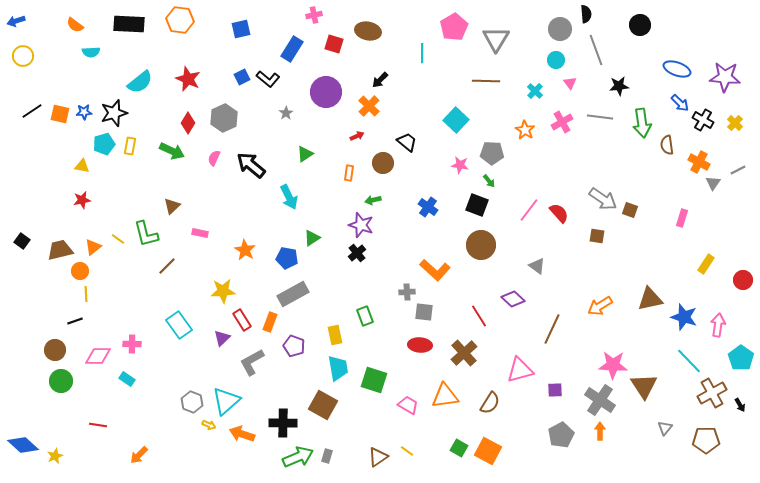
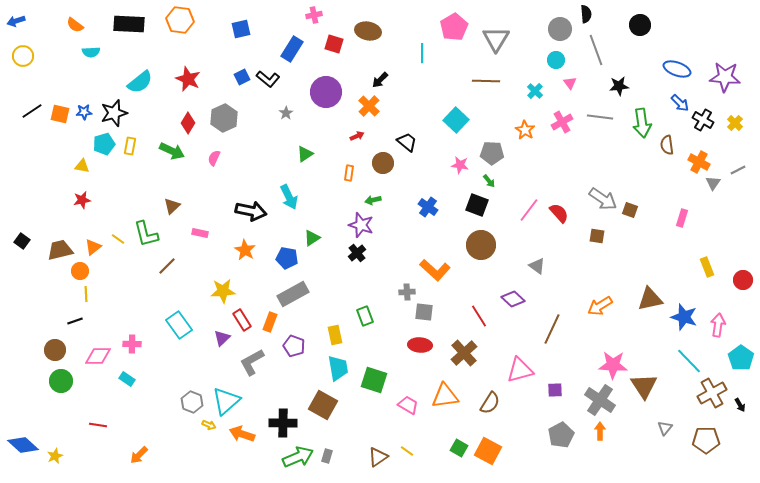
black arrow at (251, 165): moved 46 px down; rotated 152 degrees clockwise
yellow rectangle at (706, 264): moved 1 px right, 3 px down; rotated 54 degrees counterclockwise
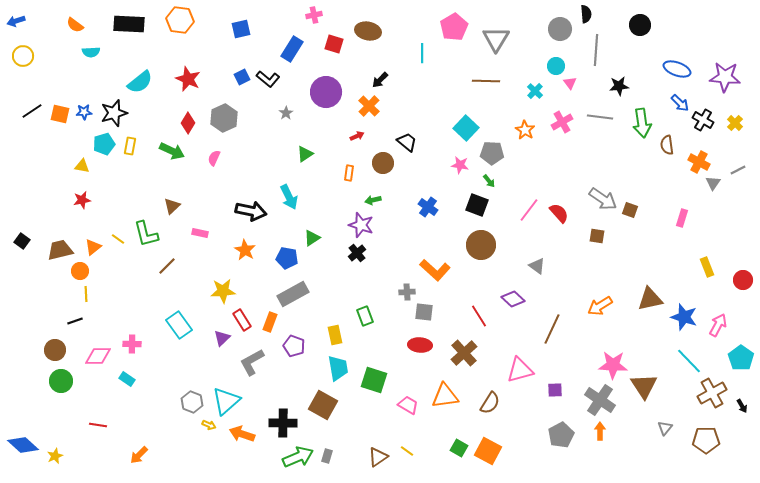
gray line at (596, 50): rotated 24 degrees clockwise
cyan circle at (556, 60): moved 6 px down
cyan square at (456, 120): moved 10 px right, 8 px down
pink arrow at (718, 325): rotated 20 degrees clockwise
black arrow at (740, 405): moved 2 px right, 1 px down
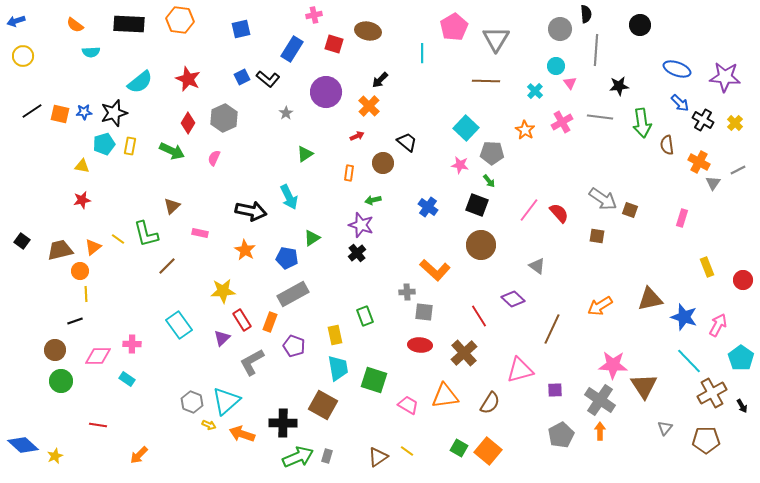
orange square at (488, 451): rotated 12 degrees clockwise
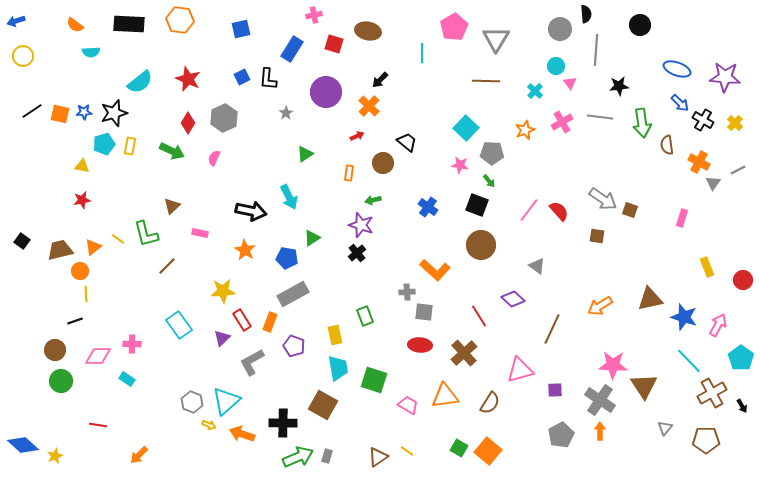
black L-shape at (268, 79): rotated 55 degrees clockwise
orange star at (525, 130): rotated 18 degrees clockwise
red semicircle at (559, 213): moved 2 px up
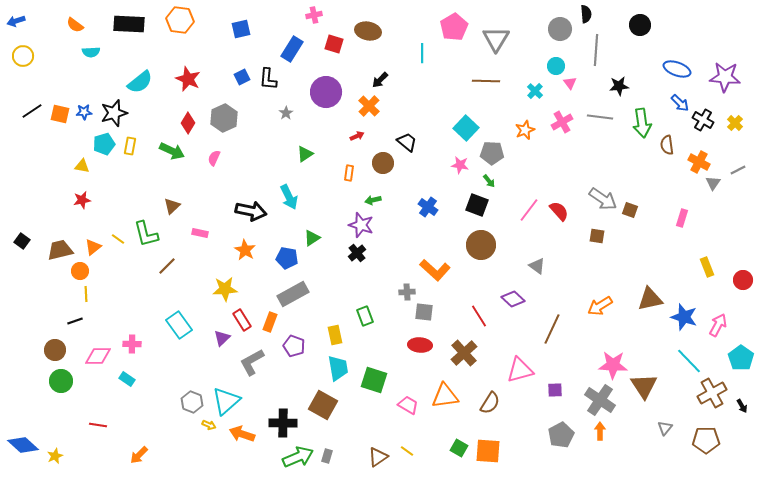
yellow star at (223, 291): moved 2 px right, 2 px up
orange square at (488, 451): rotated 36 degrees counterclockwise
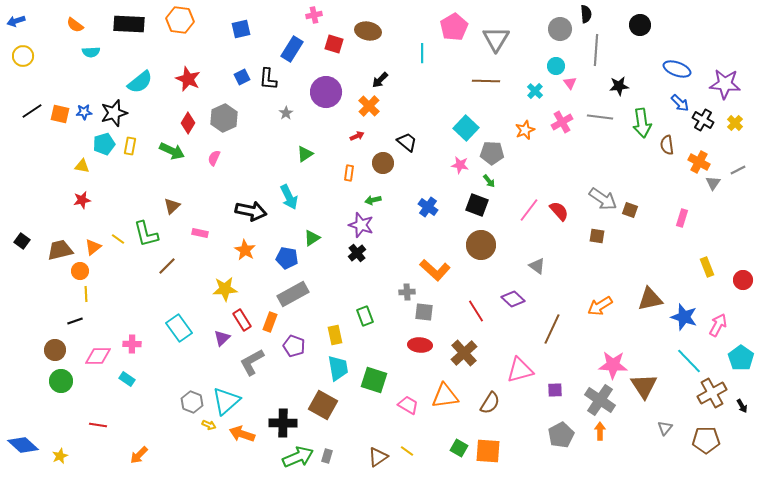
purple star at (725, 77): moved 7 px down
red line at (479, 316): moved 3 px left, 5 px up
cyan rectangle at (179, 325): moved 3 px down
yellow star at (55, 456): moved 5 px right
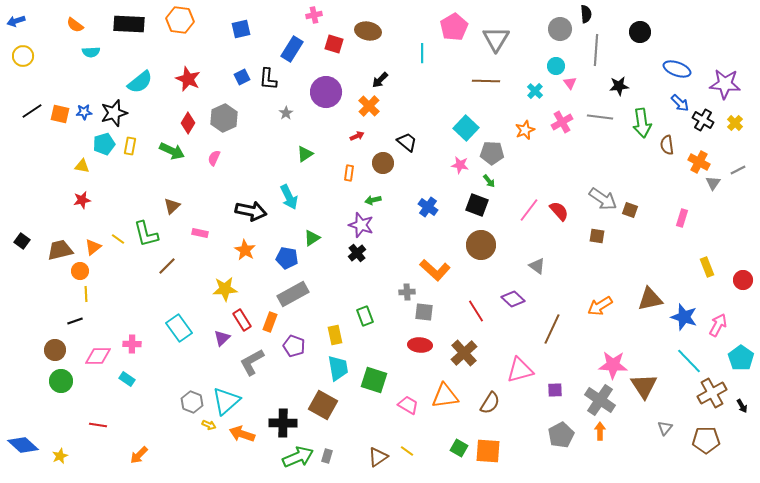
black circle at (640, 25): moved 7 px down
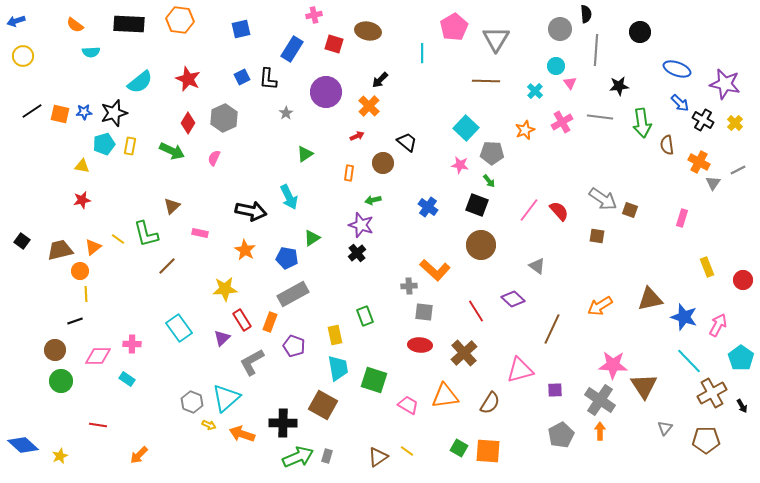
purple star at (725, 84): rotated 8 degrees clockwise
gray cross at (407, 292): moved 2 px right, 6 px up
cyan triangle at (226, 401): moved 3 px up
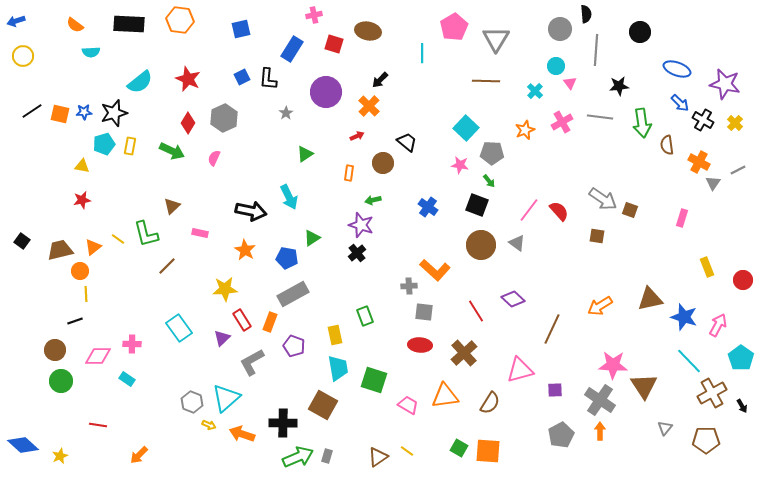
gray triangle at (537, 266): moved 20 px left, 23 px up
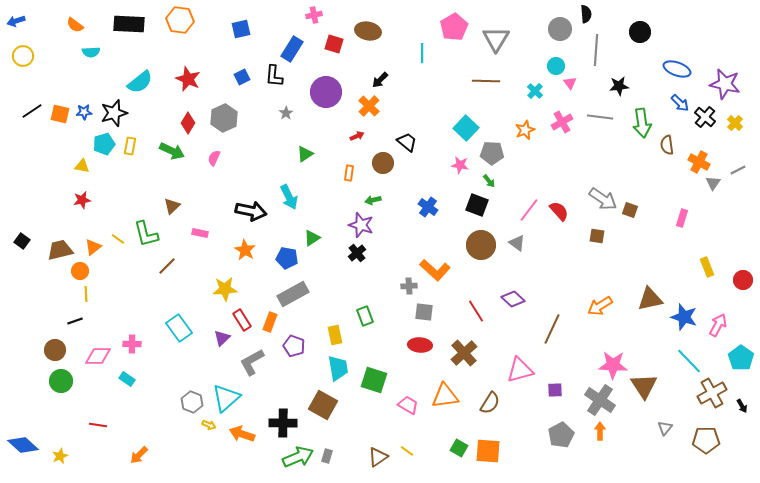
black L-shape at (268, 79): moved 6 px right, 3 px up
black cross at (703, 120): moved 2 px right, 3 px up; rotated 10 degrees clockwise
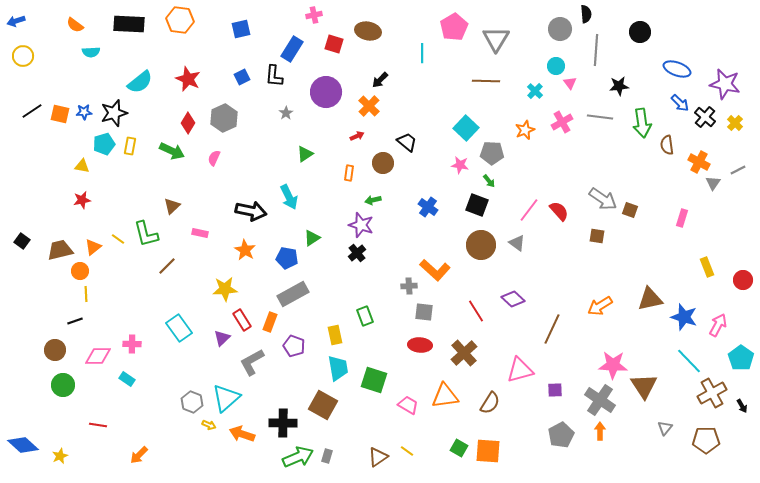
green circle at (61, 381): moved 2 px right, 4 px down
